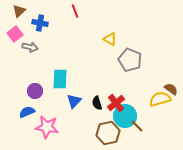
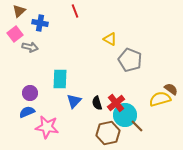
purple circle: moved 5 px left, 2 px down
cyan circle: moved 1 px up
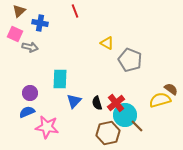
pink square: rotated 28 degrees counterclockwise
yellow triangle: moved 3 px left, 4 px down
yellow semicircle: moved 1 px down
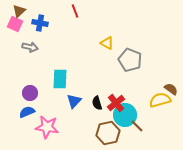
pink square: moved 10 px up
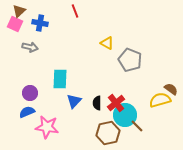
black semicircle: rotated 16 degrees clockwise
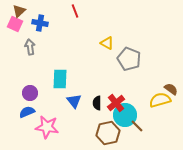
gray arrow: rotated 112 degrees counterclockwise
gray pentagon: moved 1 px left, 1 px up
blue triangle: rotated 21 degrees counterclockwise
